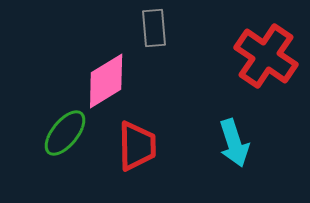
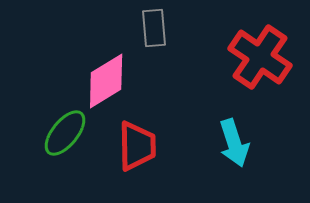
red cross: moved 6 px left, 1 px down
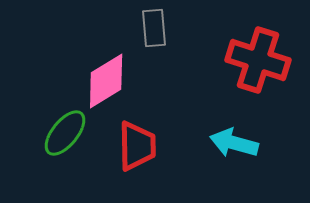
red cross: moved 2 px left, 3 px down; rotated 16 degrees counterclockwise
cyan arrow: rotated 123 degrees clockwise
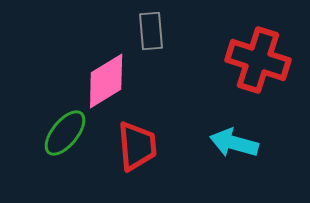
gray rectangle: moved 3 px left, 3 px down
red trapezoid: rotated 4 degrees counterclockwise
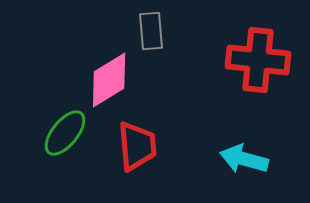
red cross: rotated 12 degrees counterclockwise
pink diamond: moved 3 px right, 1 px up
cyan arrow: moved 10 px right, 16 px down
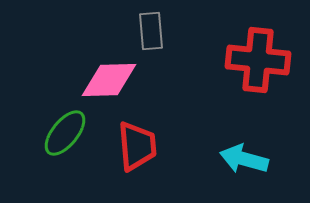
pink diamond: rotated 30 degrees clockwise
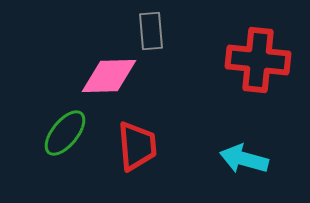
pink diamond: moved 4 px up
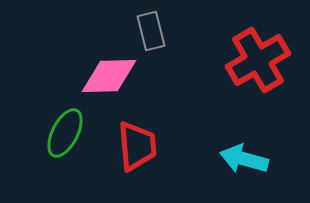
gray rectangle: rotated 9 degrees counterclockwise
red cross: rotated 36 degrees counterclockwise
green ellipse: rotated 12 degrees counterclockwise
